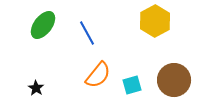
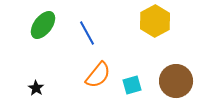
brown circle: moved 2 px right, 1 px down
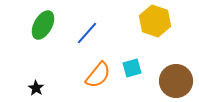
yellow hexagon: rotated 12 degrees counterclockwise
green ellipse: rotated 8 degrees counterclockwise
blue line: rotated 70 degrees clockwise
cyan square: moved 17 px up
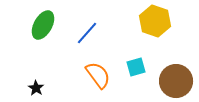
cyan square: moved 4 px right, 1 px up
orange semicircle: rotated 76 degrees counterclockwise
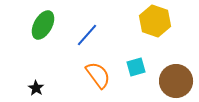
blue line: moved 2 px down
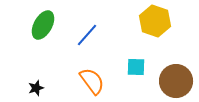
cyan square: rotated 18 degrees clockwise
orange semicircle: moved 6 px left, 6 px down
black star: rotated 21 degrees clockwise
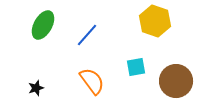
cyan square: rotated 12 degrees counterclockwise
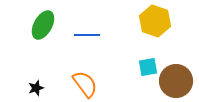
blue line: rotated 50 degrees clockwise
cyan square: moved 12 px right
orange semicircle: moved 7 px left, 3 px down
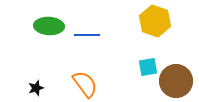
green ellipse: moved 6 px right, 1 px down; rotated 64 degrees clockwise
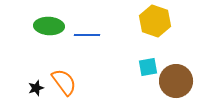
orange semicircle: moved 21 px left, 2 px up
